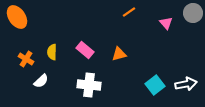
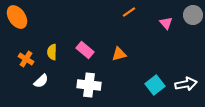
gray circle: moved 2 px down
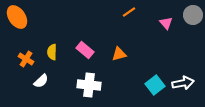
white arrow: moved 3 px left, 1 px up
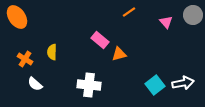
pink triangle: moved 1 px up
pink rectangle: moved 15 px right, 10 px up
orange cross: moved 1 px left
white semicircle: moved 6 px left, 3 px down; rotated 84 degrees clockwise
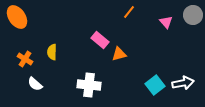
orange line: rotated 16 degrees counterclockwise
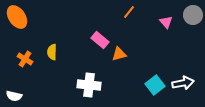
white semicircle: moved 21 px left, 12 px down; rotated 28 degrees counterclockwise
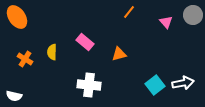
pink rectangle: moved 15 px left, 2 px down
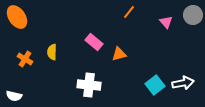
pink rectangle: moved 9 px right
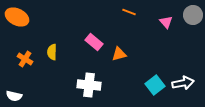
orange line: rotated 72 degrees clockwise
orange ellipse: rotated 30 degrees counterclockwise
